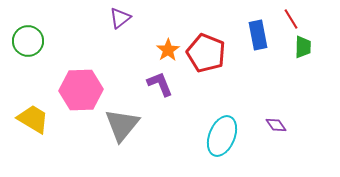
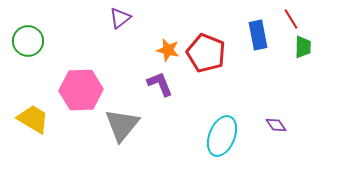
orange star: rotated 25 degrees counterclockwise
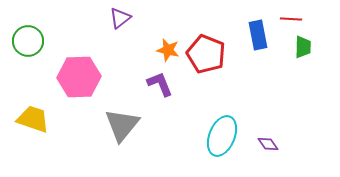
red line: rotated 55 degrees counterclockwise
red pentagon: moved 1 px down
pink hexagon: moved 2 px left, 13 px up
yellow trapezoid: rotated 12 degrees counterclockwise
purple diamond: moved 8 px left, 19 px down
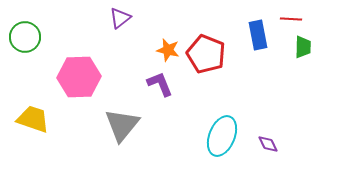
green circle: moved 3 px left, 4 px up
purple diamond: rotated 10 degrees clockwise
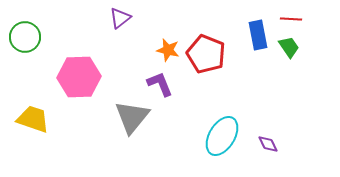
green trapezoid: moved 14 px left; rotated 35 degrees counterclockwise
gray triangle: moved 10 px right, 8 px up
cyan ellipse: rotated 9 degrees clockwise
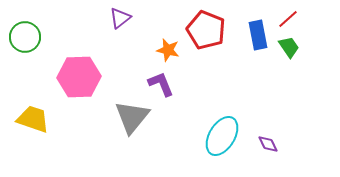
red line: moved 3 px left; rotated 45 degrees counterclockwise
red pentagon: moved 24 px up
purple L-shape: moved 1 px right
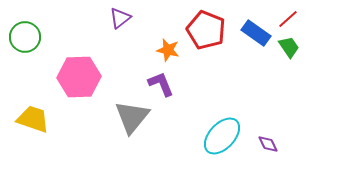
blue rectangle: moved 2 px left, 2 px up; rotated 44 degrees counterclockwise
cyan ellipse: rotated 12 degrees clockwise
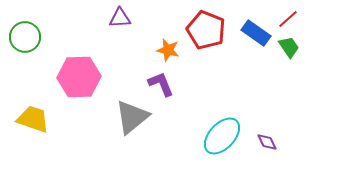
purple triangle: rotated 35 degrees clockwise
gray triangle: rotated 12 degrees clockwise
purple diamond: moved 1 px left, 2 px up
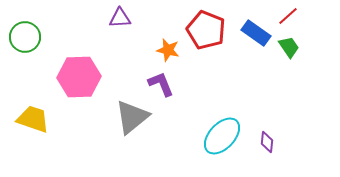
red line: moved 3 px up
purple diamond: rotated 30 degrees clockwise
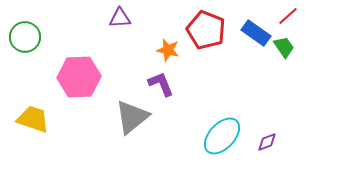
green trapezoid: moved 5 px left
purple diamond: rotated 65 degrees clockwise
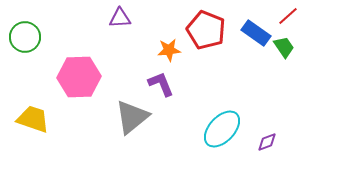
orange star: moved 1 px right; rotated 20 degrees counterclockwise
cyan ellipse: moved 7 px up
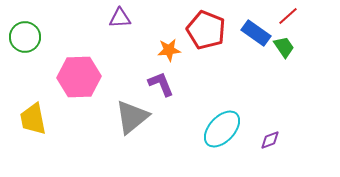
yellow trapezoid: rotated 120 degrees counterclockwise
purple diamond: moved 3 px right, 2 px up
